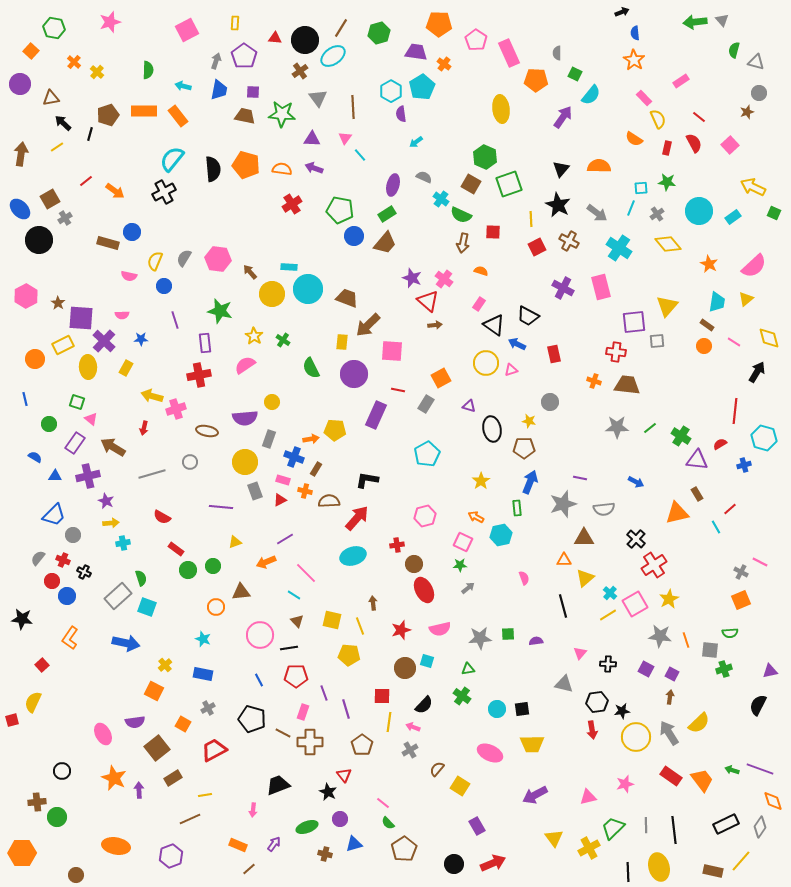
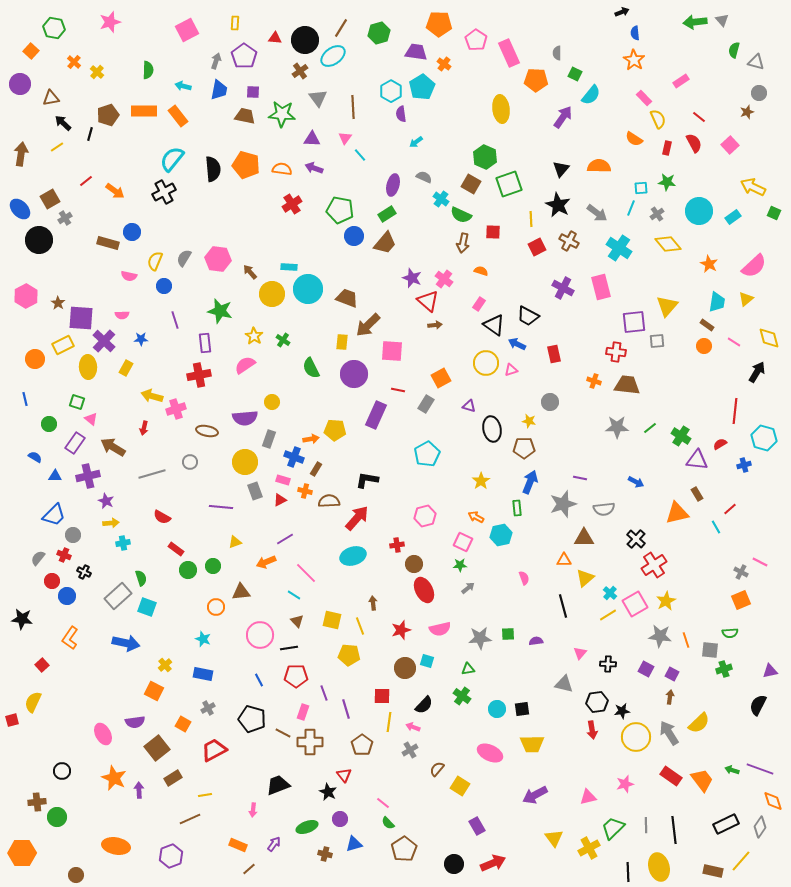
red cross at (63, 560): moved 1 px right, 5 px up
yellow star at (669, 599): moved 3 px left, 2 px down
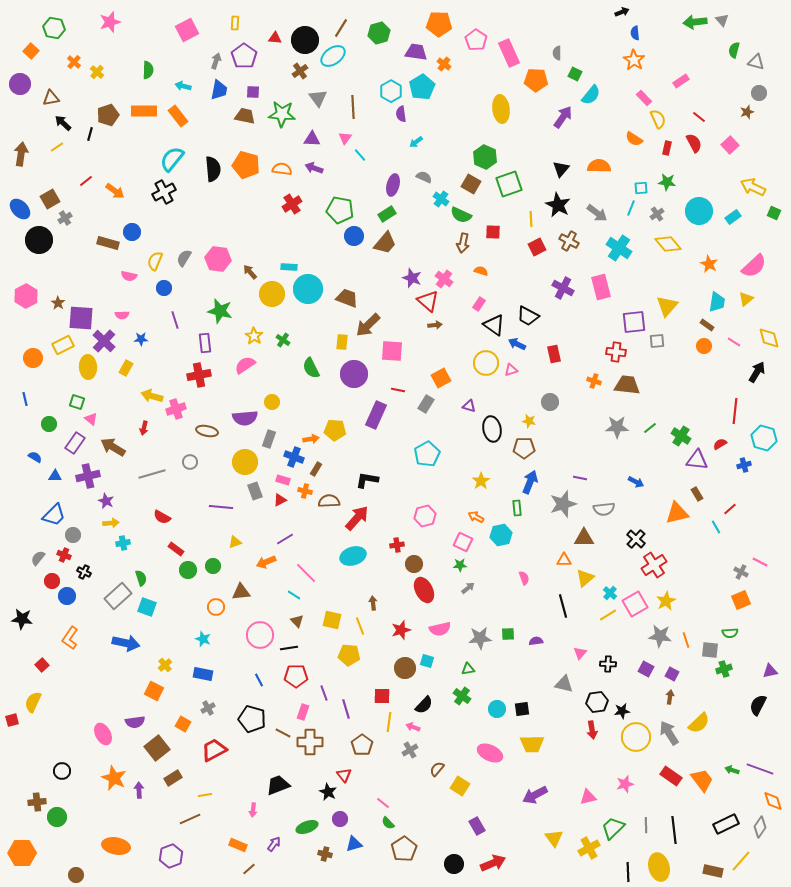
blue circle at (164, 286): moved 2 px down
orange circle at (35, 359): moved 2 px left, 1 px up
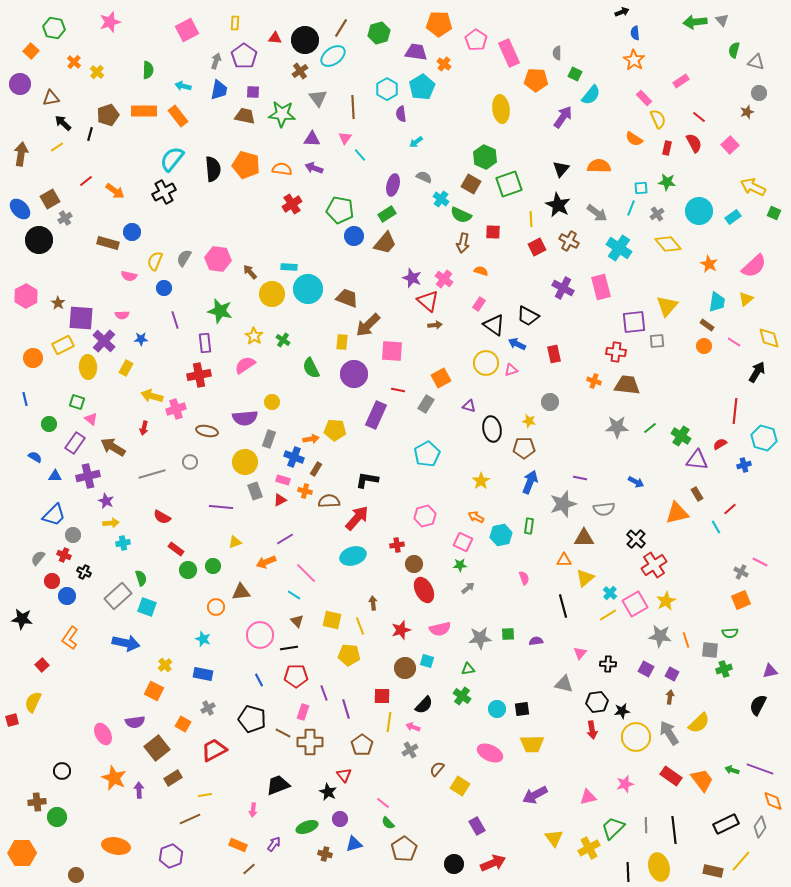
cyan hexagon at (391, 91): moved 4 px left, 2 px up
green rectangle at (517, 508): moved 12 px right, 18 px down; rotated 14 degrees clockwise
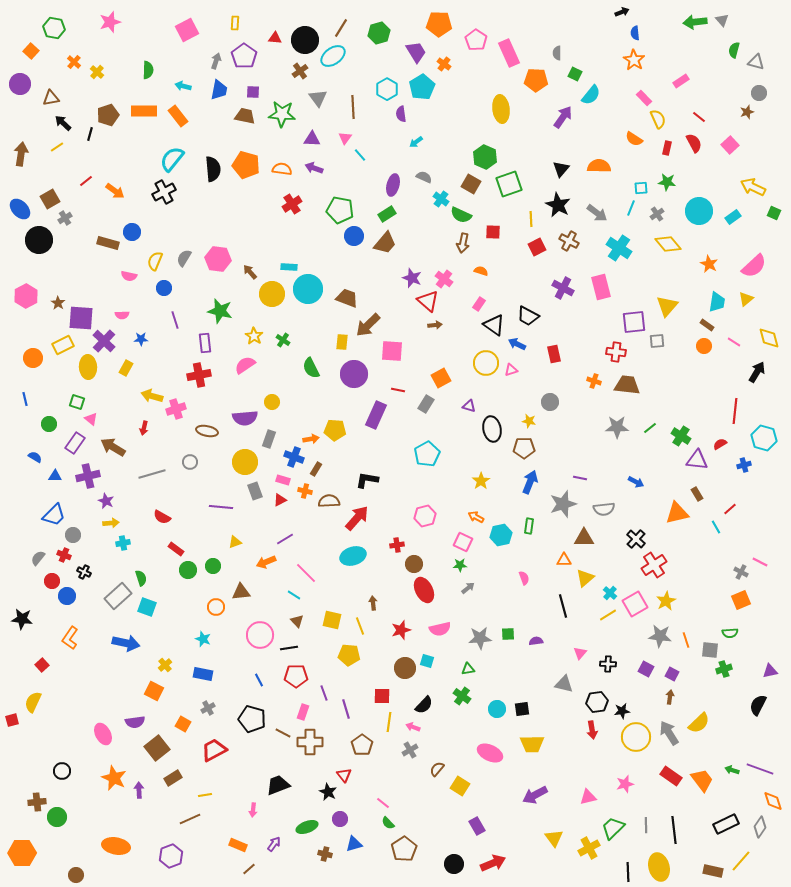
purple trapezoid at (416, 52): rotated 50 degrees clockwise
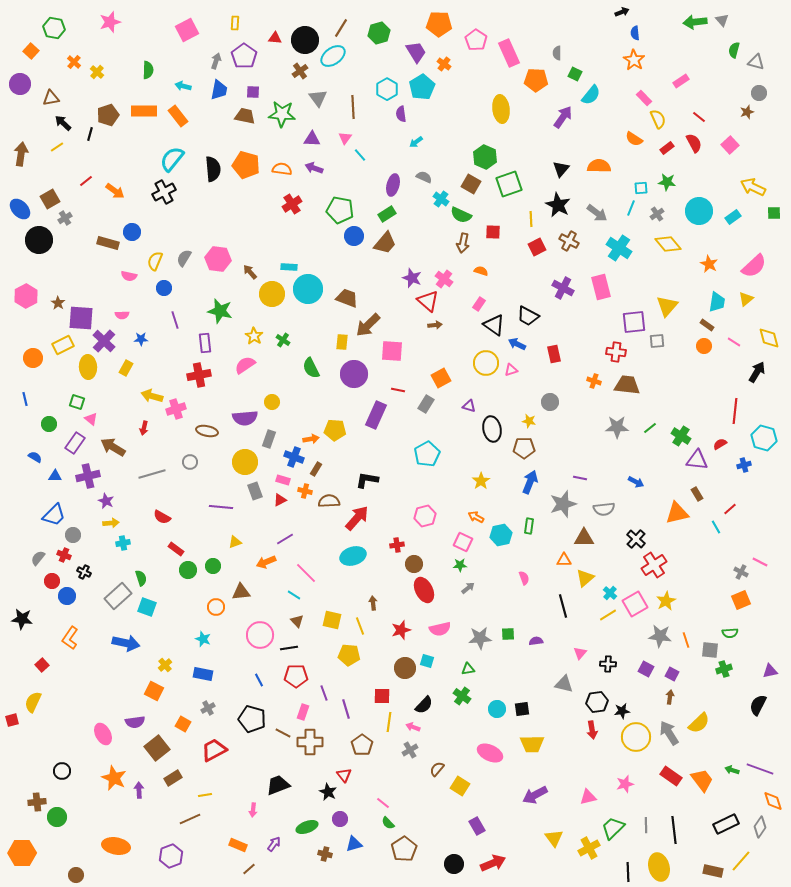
red rectangle at (667, 148): rotated 40 degrees clockwise
green square at (774, 213): rotated 24 degrees counterclockwise
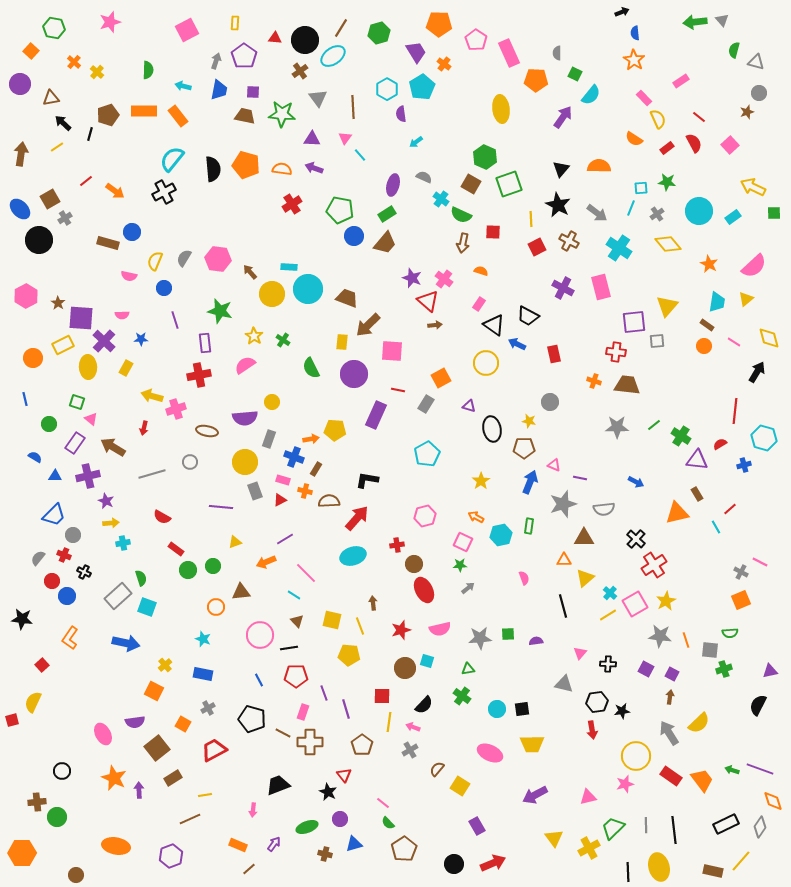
pink triangle at (511, 370): moved 43 px right, 95 px down; rotated 40 degrees clockwise
green line at (650, 428): moved 4 px right, 3 px up
yellow circle at (636, 737): moved 19 px down
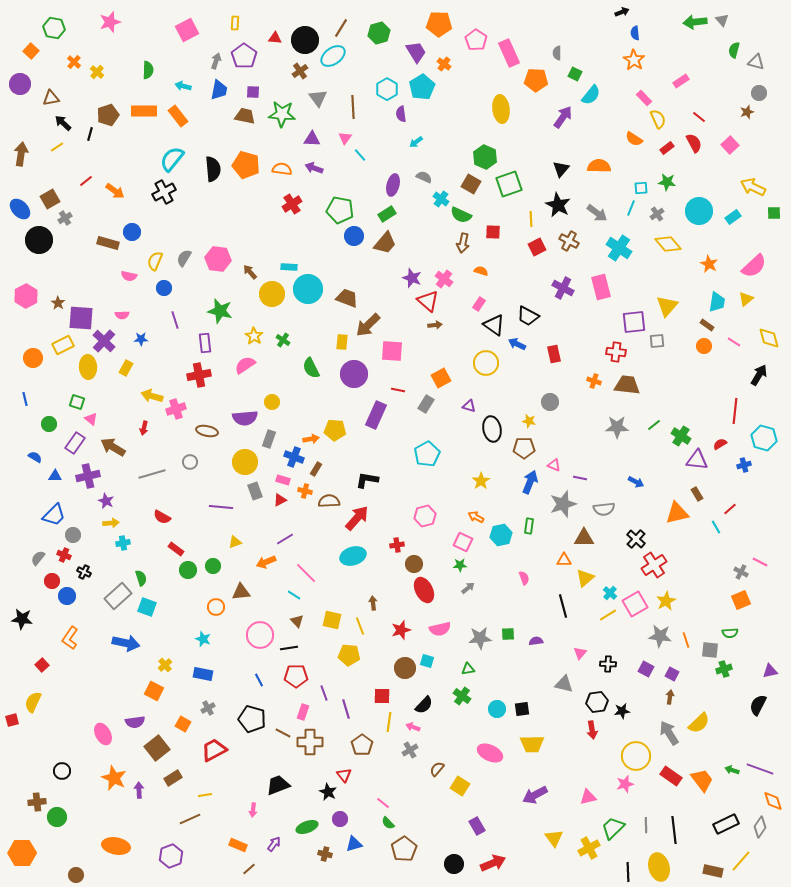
black arrow at (757, 372): moved 2 px right, 3 px down
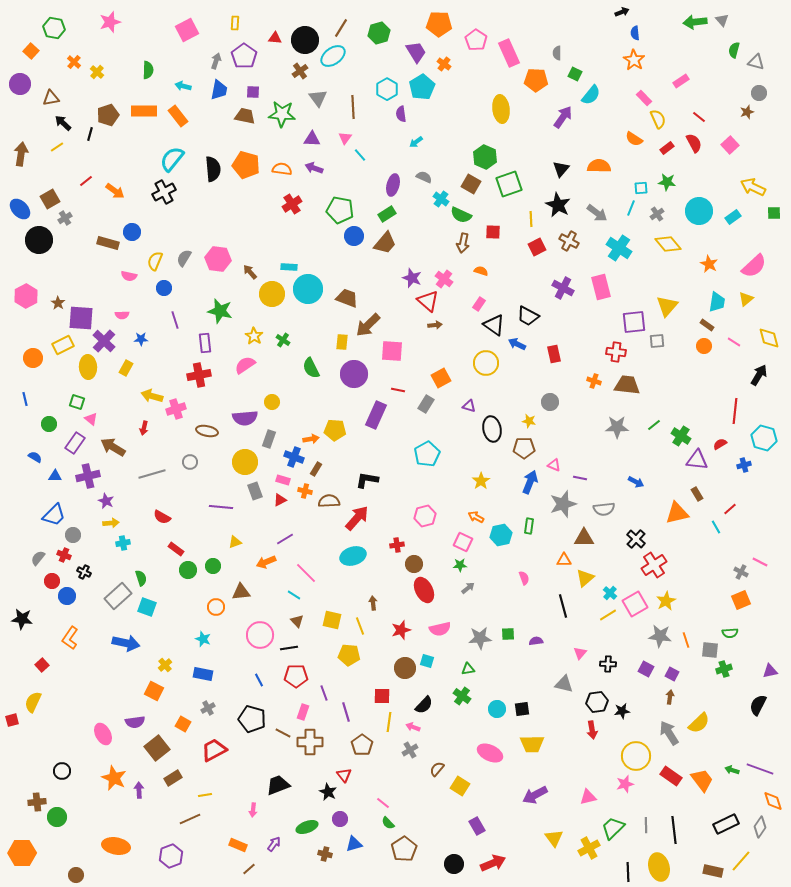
purple line at (346, 709): moved 3 px down
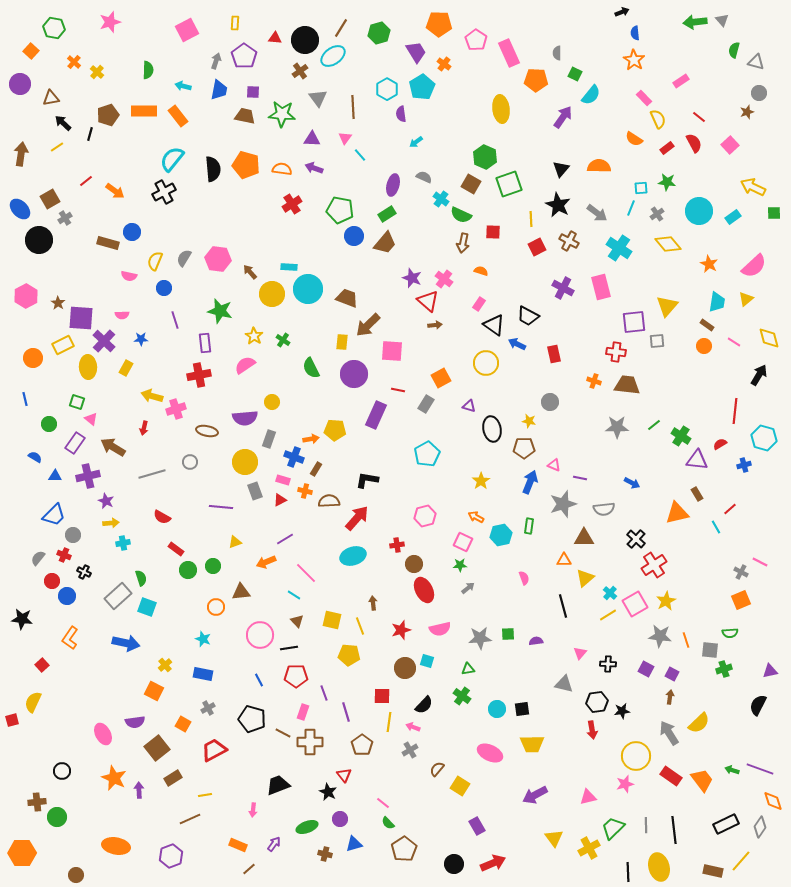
blue arrow at (636, 482): moved 4 px left, 1 px down
